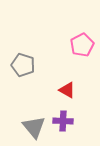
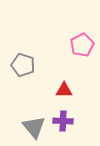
red triangle: moved 3 px left; rotated 30 degrees counterclockwise
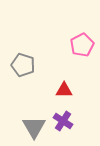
purple cross: rotated 30 degrees clockwise
gray triangle: rotated 10 degrees clockwise
